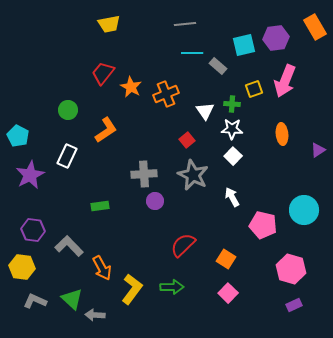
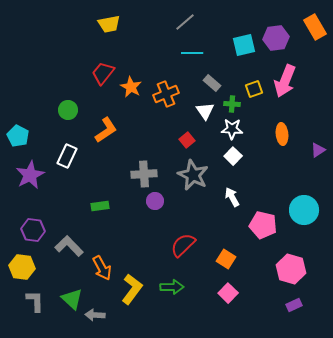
gray line at (185, 24): moved 2 px up; rotated 35 degrees counterclockwise
gray rectangle at (218, 66): moved 6 px left, 17 px down
gray L-shape at (35, 301): rotated 65 degrees clockwise
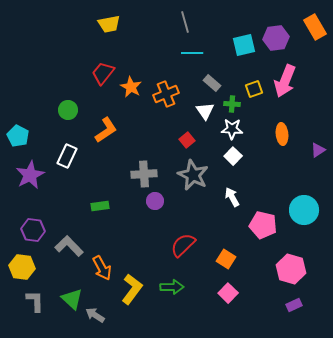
gray line at (185, 22): rotated 65 degrees counterclockwise
gray arrow at (95, 315): rotated 30 degrees clockwise
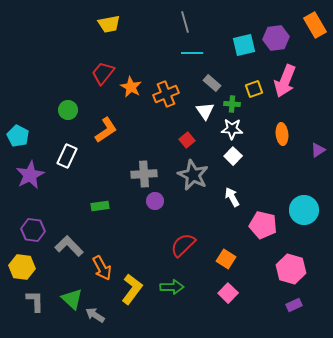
orange rectangle at (315, 27): moved 2 px up
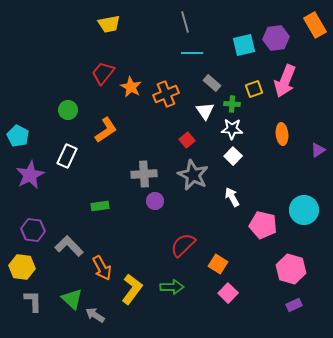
orange square at (226, 259): moved 8 px left, 5 px down
gray L-shape at (35, 301): moved 2 px left
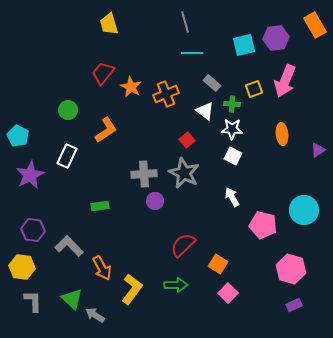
yellow trapezoid at (109, 24): rotated 85 degrees clockwise
white triangle at (205, 111): rotated 18 degrees counterclockwise
white square at (233, 156): rotated 18 degrees counterclockwise
gray star at (193, 175): moved 9 px left, 2 px up
green arrow at (172, 287): moved 4 px right, 2 px up
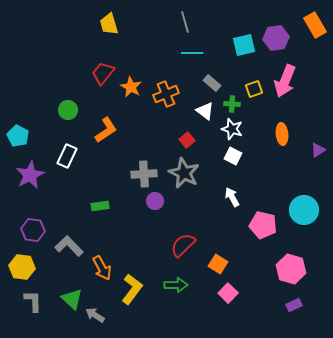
white star at (232, 129): rotated 15 degrees clockwise
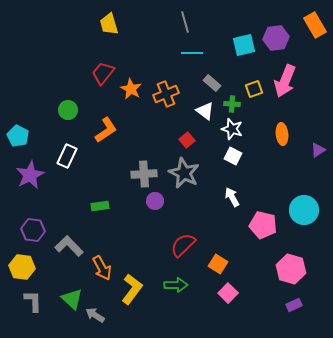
orange star at (131, 87): moved 2 px down
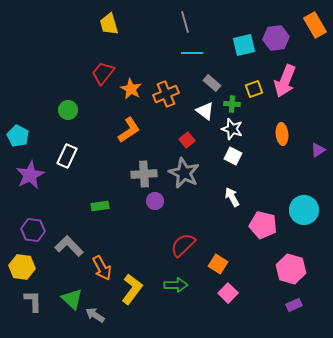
orange L-shape at (106, 130): moved 23 px right
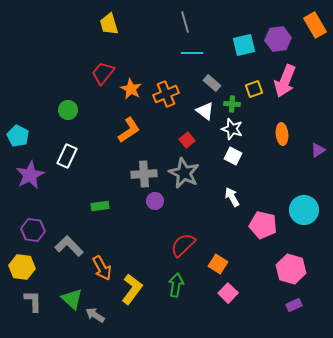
purple hexagon at (276, 38): moved 2 px right, 1 px down
green arrow at (176, 285): rotated 80 degrees counterclockwise
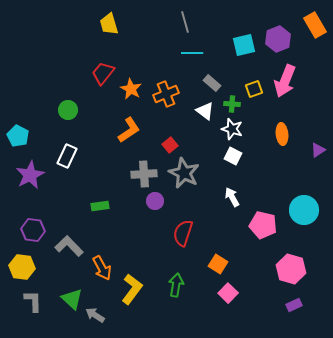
purple hexagon at (278, 39): rotated 15 degrees counterclockwise
red square at (187, 140): moved 17 px left, 5 px down
red semicircle at (183, 245): moved 12 px up; rotated 28 degrees counterclockwise
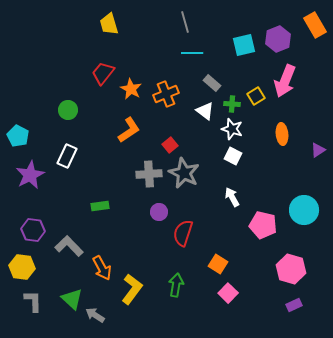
yellow square at (254, 89): moved 2 px right, 7 px down; rotated 12 degrees counterclockwise
gray cross at (144, 174): moved 5 px right
purple circle at (155, 201): moved 4 px right, 11 px down
